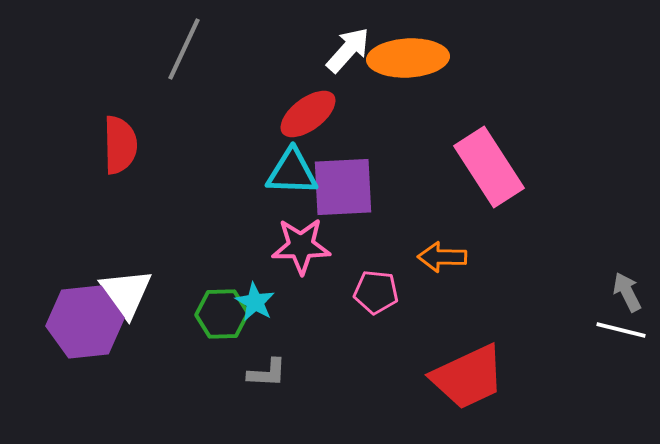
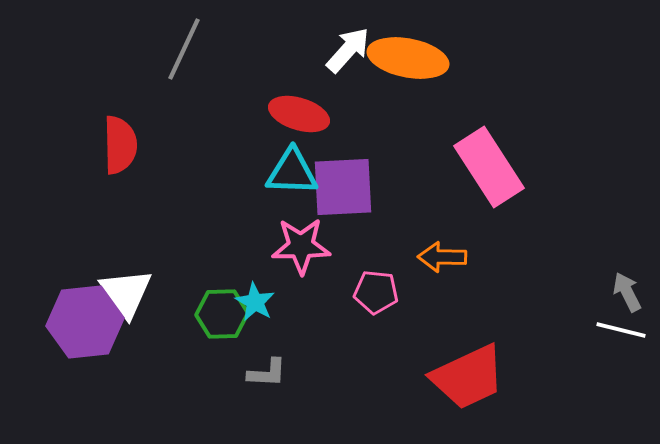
orange ellipse: rotated 14 degrees clockwise
red ellipse: moved 9 px left; rotated 54 degrees clockwise
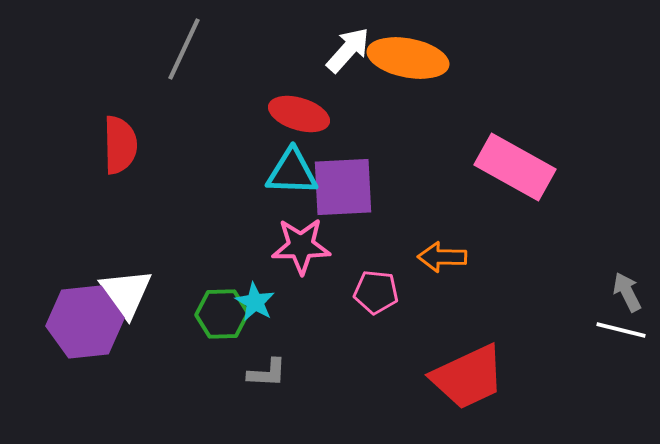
pink rectangle: moved 26 px right; rotated 28 degrees counterclockwise
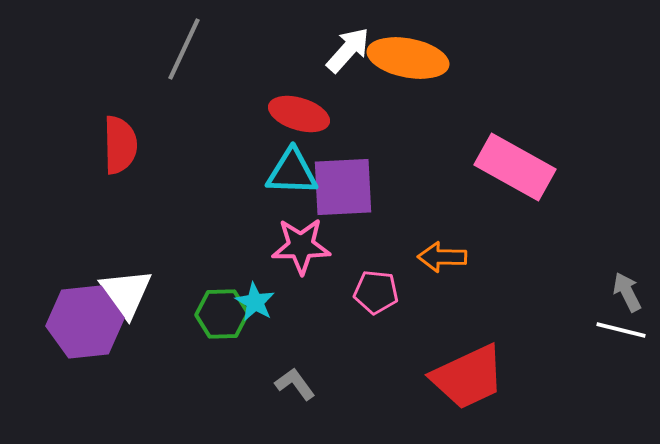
gray L-shape: moved 28 px right, 11 px down; rotated 129 degrees counterclockwise
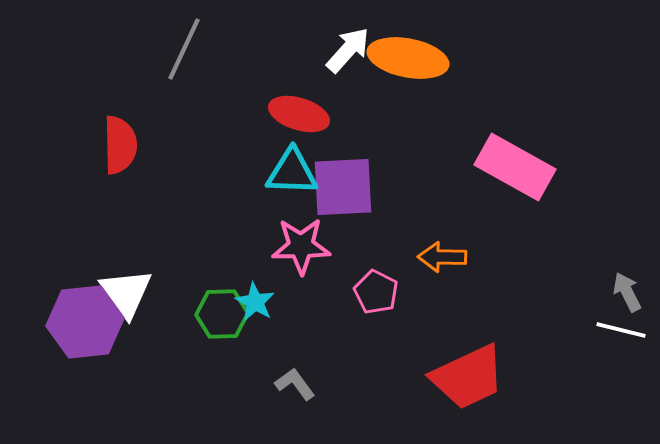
pink pentagon: rotated 21 degrees clockwise
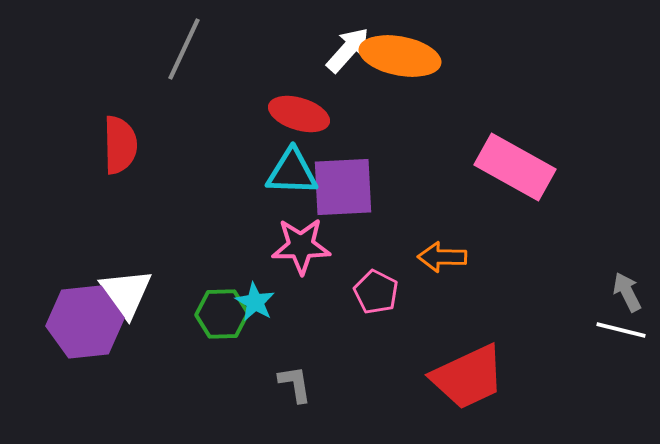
orange ellipse: moved 8 px left, 2 px up
gray L-shape: rotated 27 degrees clockwise
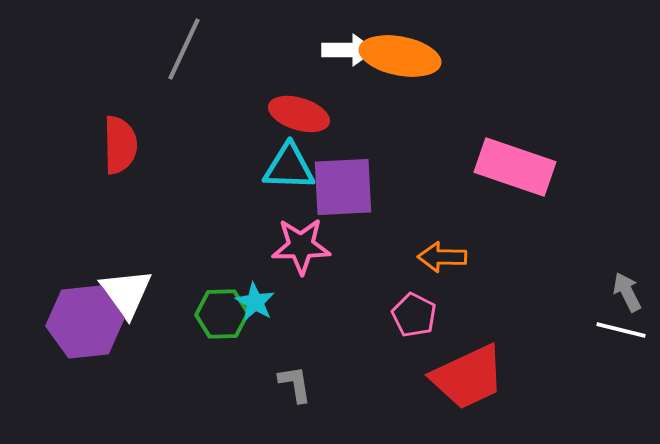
white arrow: rotated 48 degrees clockwise
pink rectangle: rotated 10 degrees counterclockwise
cyan triangle: moved 3 px left, 5 px up
pink pentagon: moved 38 px right, 23 px down
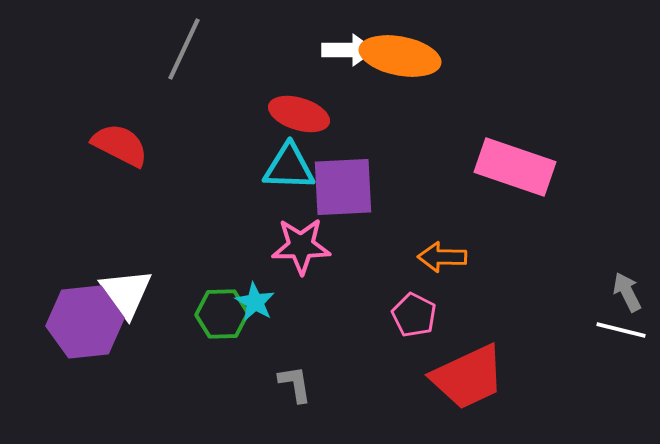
red semicircle: rotated 62 degrees counterclockwise
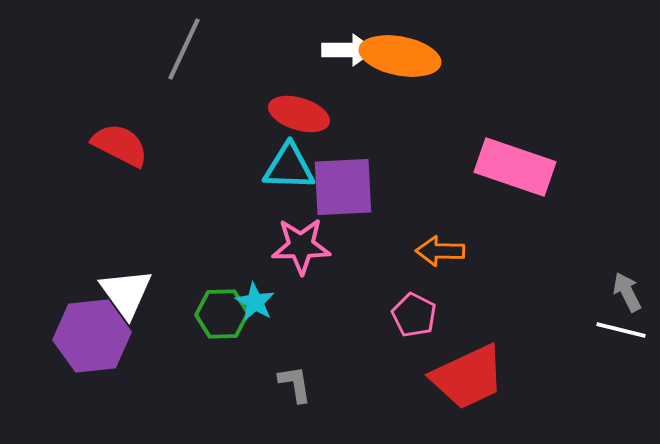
orange arrow: moved 2 px left, 6 px up
purple hexagon: moved 7 px right, 14 px down
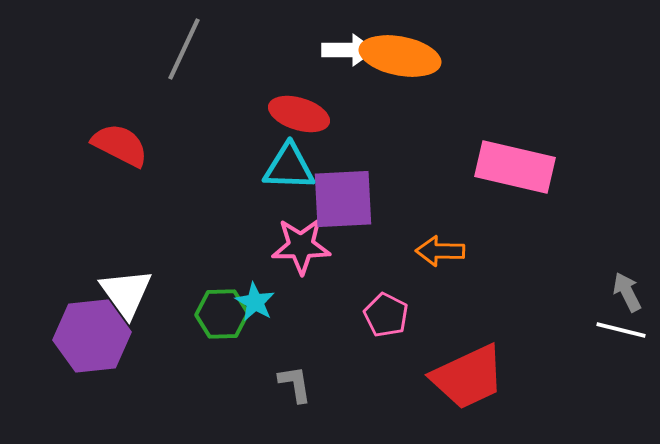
pink rectangle: rotated 6 degrees counterclockwise
purple square: moved 12 px down
pink pentagon: moved 28 px left
